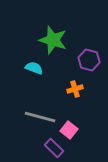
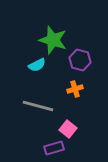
purple hexagon: moved 9 px left
cyan semicircle: moved 3 px right, 3 px up; rotated 132 degrees clockwise
gray line: moved 2 px left, 11 px up
pink square: moved 1 px left, 1 px up
purple rectangle: rotated 60 degrees counterclockwise
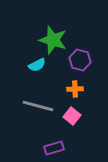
orange cross: rotated 14 degrees clockwise
pink square: moved 4 px right, 13 px up
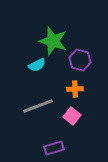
green star: moved 1 px down
gray line: rotated 36 degrees counterclockwise
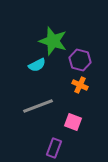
orange cross: moved 5 px right, 4 px up; rotated 28 degrees clockwise
pink square: moved 1 px right, 6 px down; rotated 18 degrees counterclockwise
purple rectangle: rotated 54 degrees counterclockwise
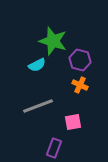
pink square: rotated 30 degrees counterclockwise
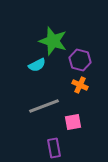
gray line: moved 6 px right
purple rectangle: rotated 30 degrees counterclockwise
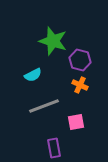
cyan semicircle: moved 4 px left, 10 px down
pink square: moved 3 px right
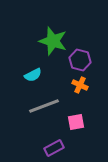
purple rectangle: rotated 72 degrees clockwise
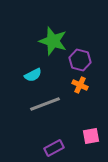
gray line: moved 1 px right, 2 px up
pink square: moved 15 px right, 14 px down
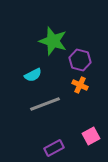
pink square: rotated 18 degrees counterclockwise
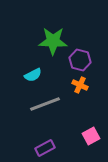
green star: rotated 16 degrees counterclockwise
purple rectangle: moved 9 px left
